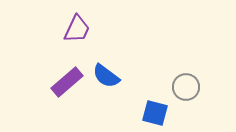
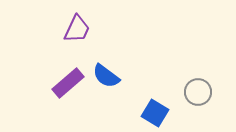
purple rectangle: moved 1 px right, 1 px down
gray circle: moved 12 px right, 5 px down
blue square: rotated 16 degrees clockwise
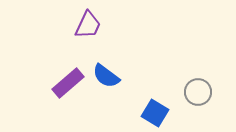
purple trapezoid: moved 11 px right, 4 px up
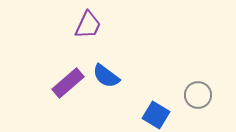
gray circle: moved 3 px down
blue square: moved 1 px right, 2 px down
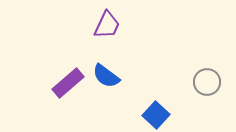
purple trapezoid: moved 19 px right
gray circle: moved 9 px right, 13 px up
blue square: rotated 12 degrees clockwise
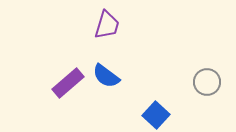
purple trapezoid: rotated 8 degrees counterclockwise
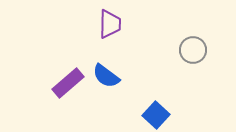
purple trapezoid: moved 3 px right, 1 px up; rotated 16 degrees counterclockwise
gray circle: moved 14 px left, 32 px up
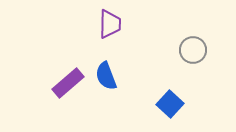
blue semicircle: rotated 32 degrees clockwise
blue square: moved 14 px right, 11 px up
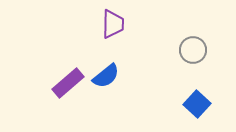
purple trapezoid: moved 3 px right
blue semicircle: rotated 108 degrees counterclockwise
blue square: moved 27 px right
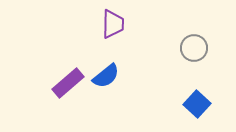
gray circle: moved 1 px right, 2 px up
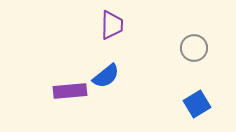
purple trapezoid: moved 1 px left, 1 px down
purple rectangle: moved 2 px right, 8 px down; rotated 36 degrees clockwise
blue square: rotated 16 degrees clockwise
